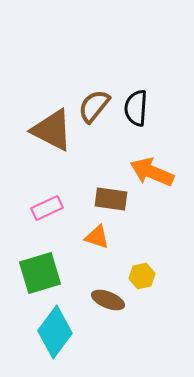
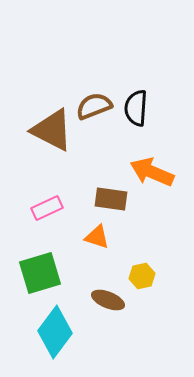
brown semicircle: rotated 30 degrees clockwise
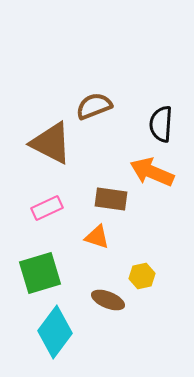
black semicircle: moved 25 px right, 16 px down
brown triangle: moved 1 px left, 13 px down
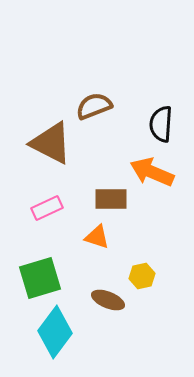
brown rectangle: rotated 8 degrees counterclockwise
green square: moved 5 px down
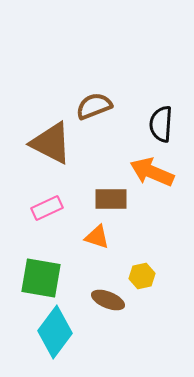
green square: moved 1 px right; rotated 27 degrees clockwise
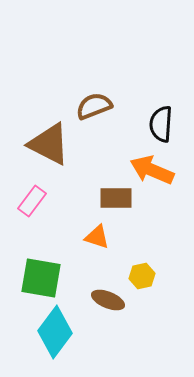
brown triangle: moved 2 px left, 1 px down
orange arrow: moved 2 px up
brown rectangle: moved 5 px right, 1 px up
pink rectangle: moved 15 px left, 7 px up; rotated 28 degrees counterclockwise
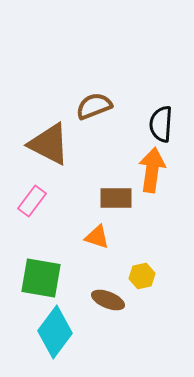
orange arrow: rotated 75 degrees clockwise
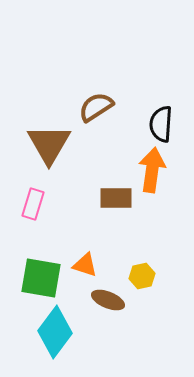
brown semicircle: moved 2 px right, 1 px down; rotated 12 degrees counterclockwise
brown triangle: rotated 33 degrees clockwise
pink rectangle: moved 1 px right, 3 px down; rotated 20 degrees counterclockwise
orange triangle: moved 12 px left, 28 px down
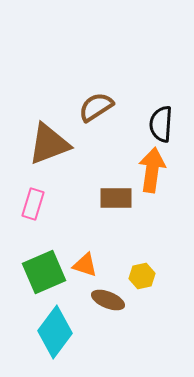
brown triangle: rotated 39 degrees clockwise
green square: moved 3 px right, 6 px up; rotated 33 degrees counterclockwise
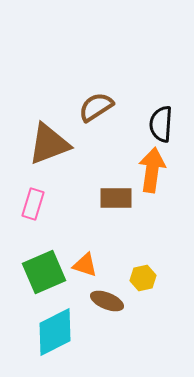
yellow hexagon: moved 1 px right, 2 px down
brown ellipse: moved 1 px left, 1 px down
cyan diamond: rotated 27 degrees clockwise
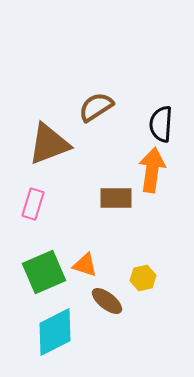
brown ellipse: rotated 16 degrees clockwise
